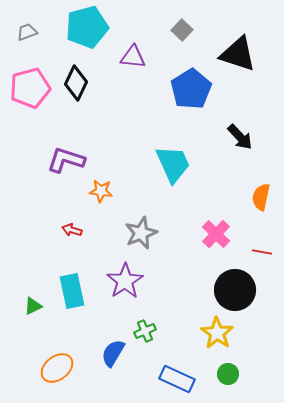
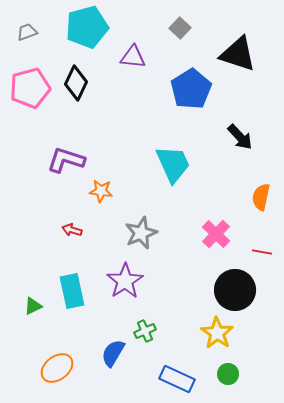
gray square: moved 2 px left, 2 px up
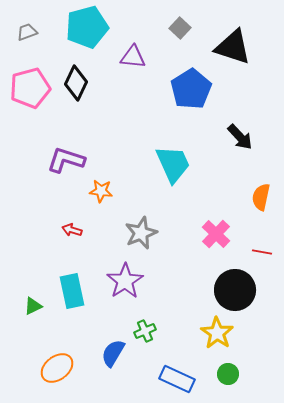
black triangle: moved 5 px left, 7 px up
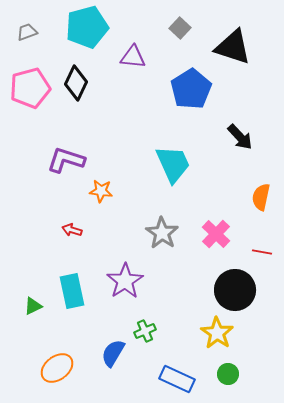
gray star: moved 21 px right; rotated 16 degrees counterclockwise
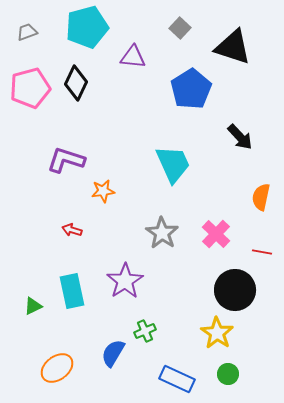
orange star: moved 2 px right; rotated 15 degrees counterclockwise
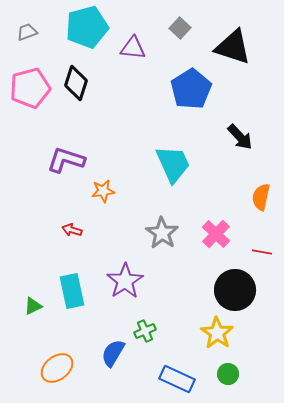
purple triangle: moved 9 px up
black diamond: rotated 8 degrees counterclockwise
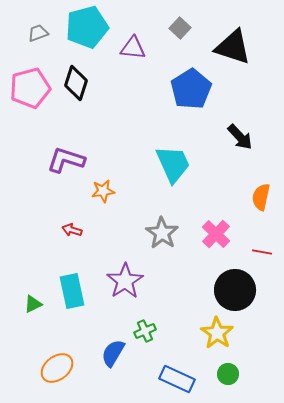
gray trapezoid: moved 11 px right, 1 px down
green triangle: moved 2 px up
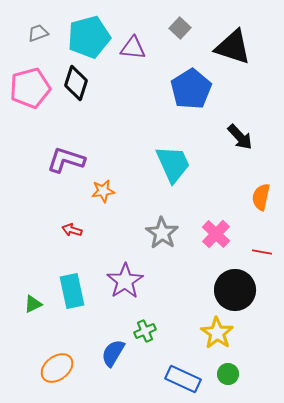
cyan pentagon: moved 2 px right, 10 px down
blue rectangle: moved 6 px right
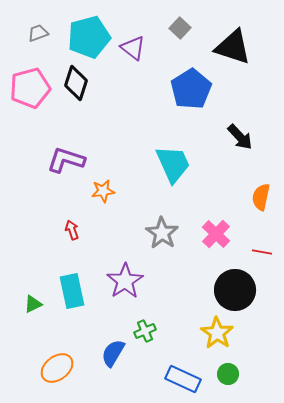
purple triangle: rotated 32 degrees clockwise
red arrow: rotated 54 degrees clockwise
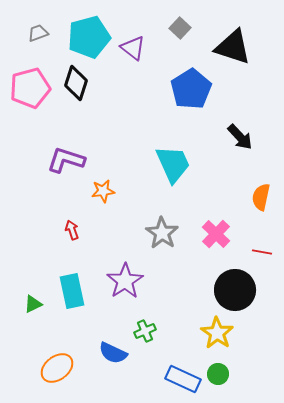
blue semicircle: rotated 96 degrees counterclockwise
green circle: moved 10 px left
